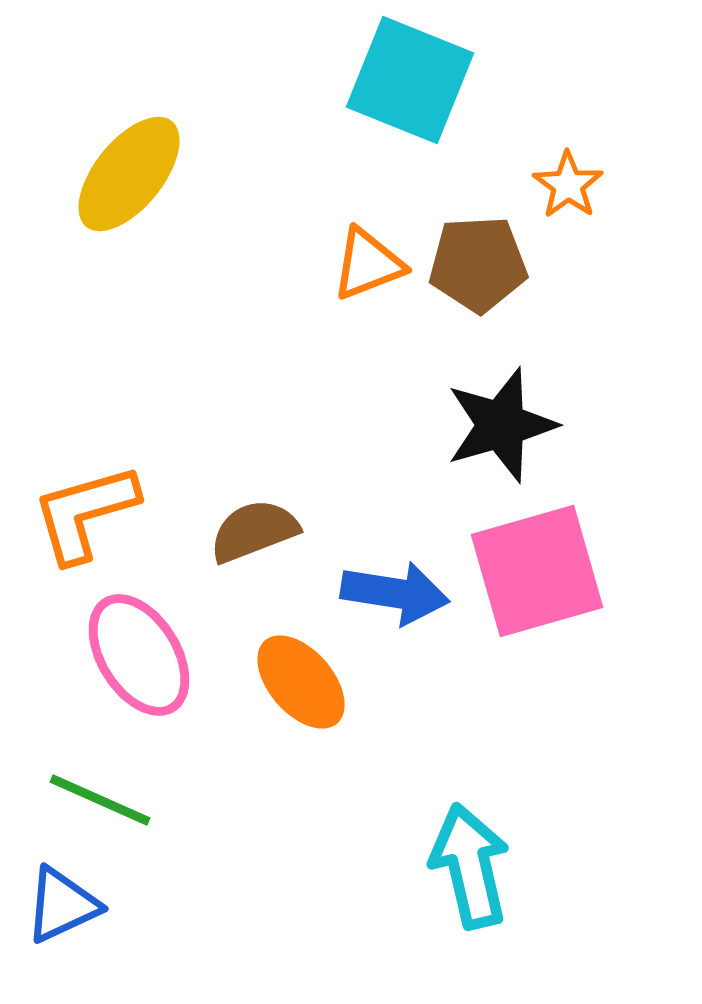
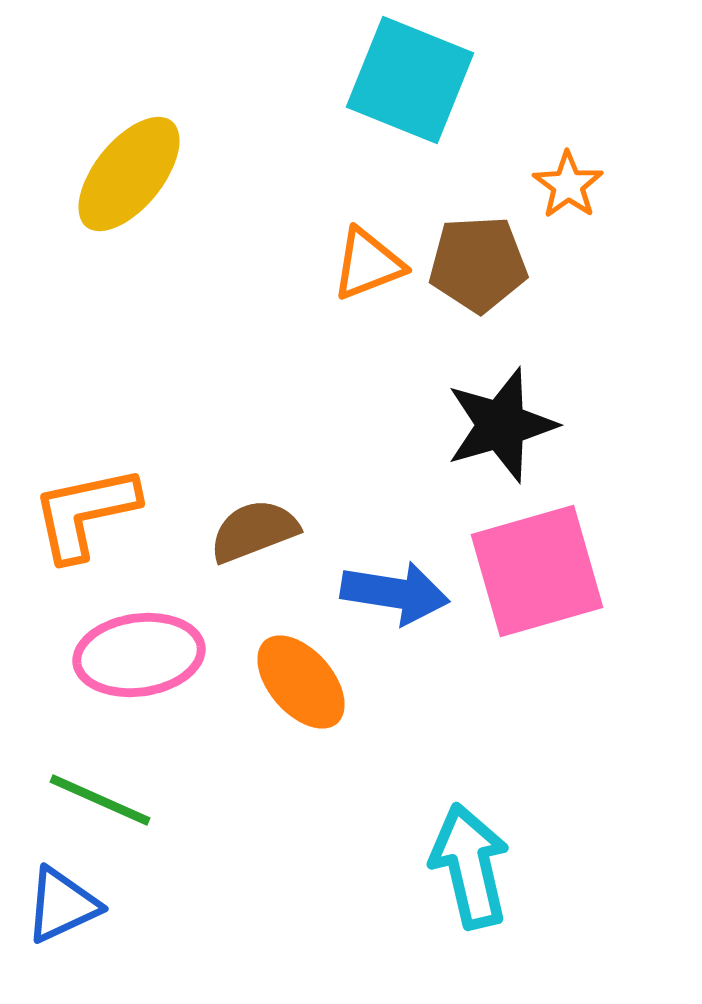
orange L-shape: rotated 4 degrees clockwise
pink ellipse: rotated 66 degrees counterclockwise
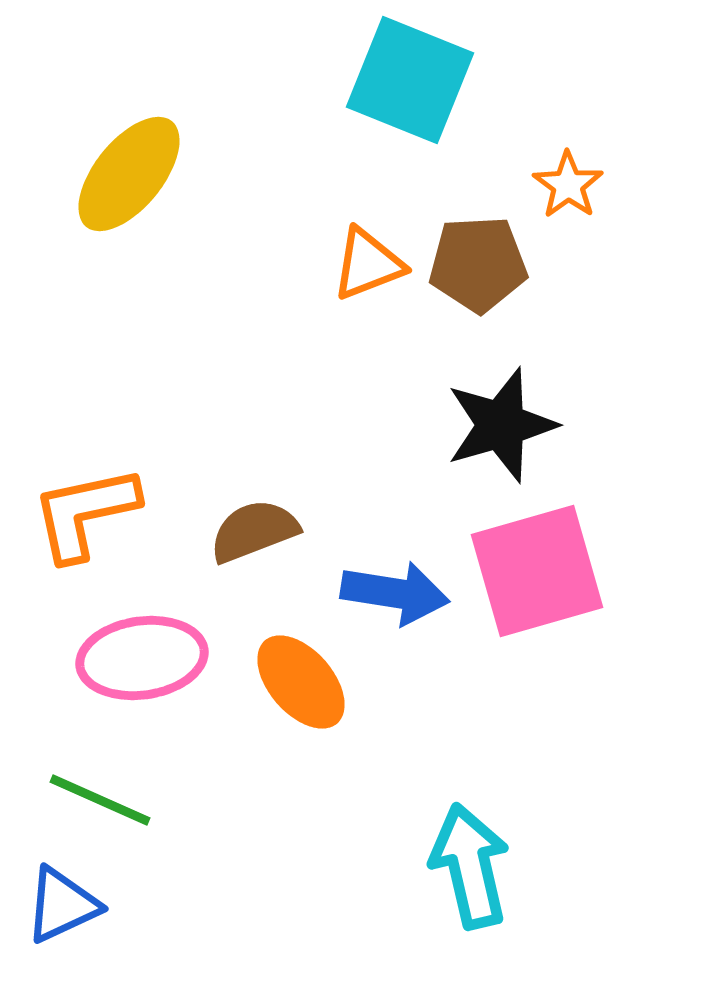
pink ellipse: moved 3 px right, 3 px down
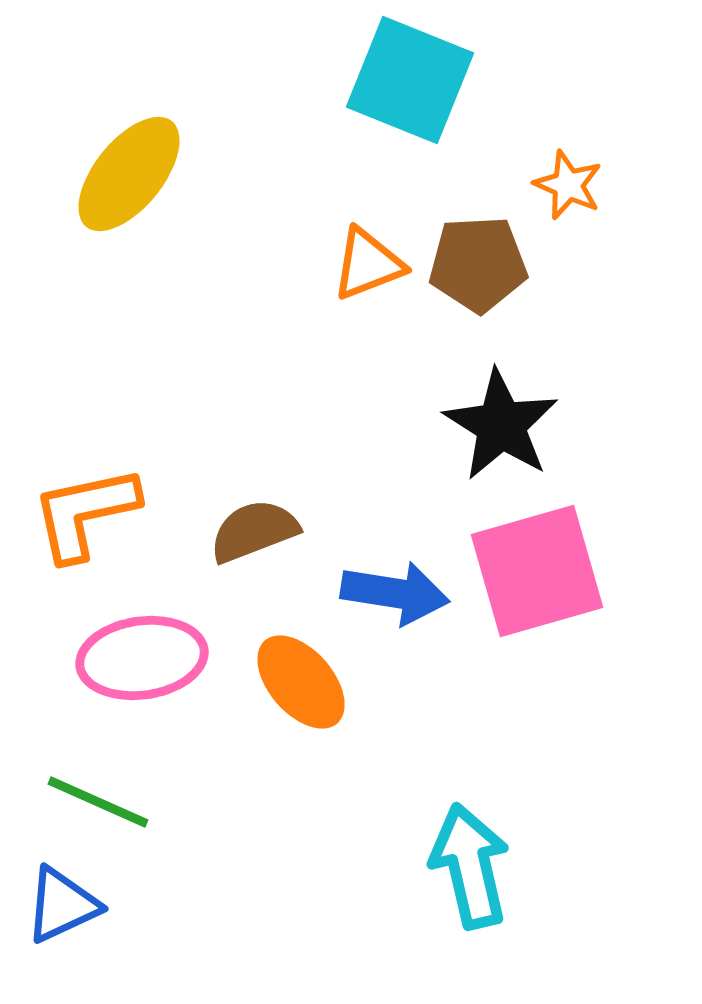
orange star: rotated 12 degrees counterclockwise
black star: rotated 24 degrees counterclockwise
green line: moved 2 px left, 2 px down
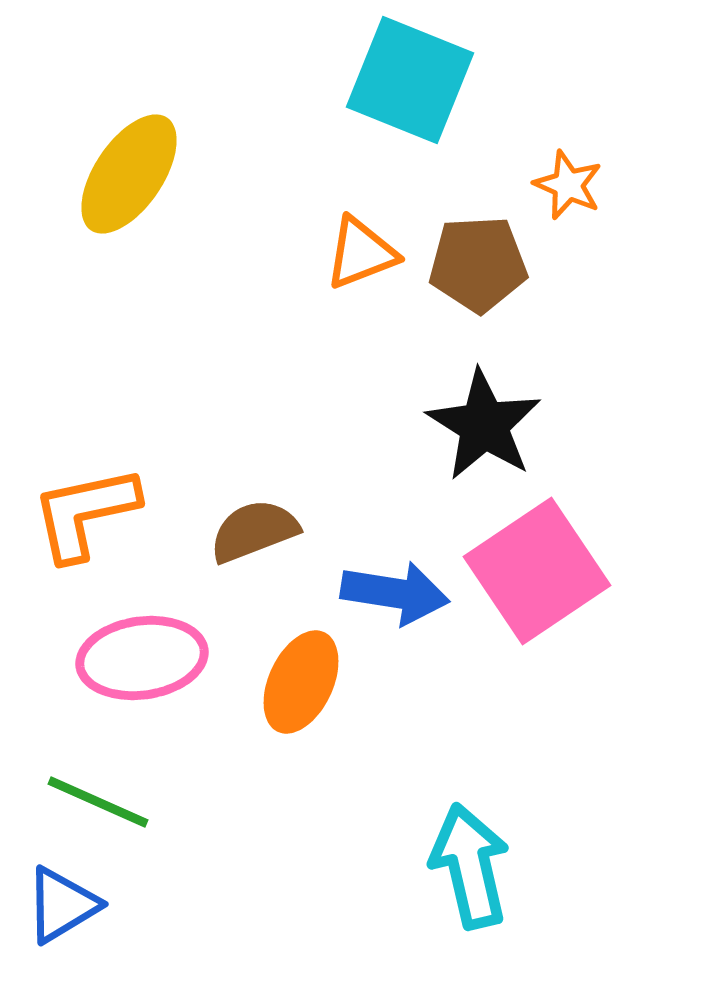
yellow ellipse: rotated 5 degrees counterclockwise
orange triangle: moved 7 px left, 11 px up
black star: moved 17 px left
pink square: rotated 18 degrees counterclockwise
orange ellipse: rotated 66 degrees clockwise
blue triangle: rotated 6 degrees counterclockwise
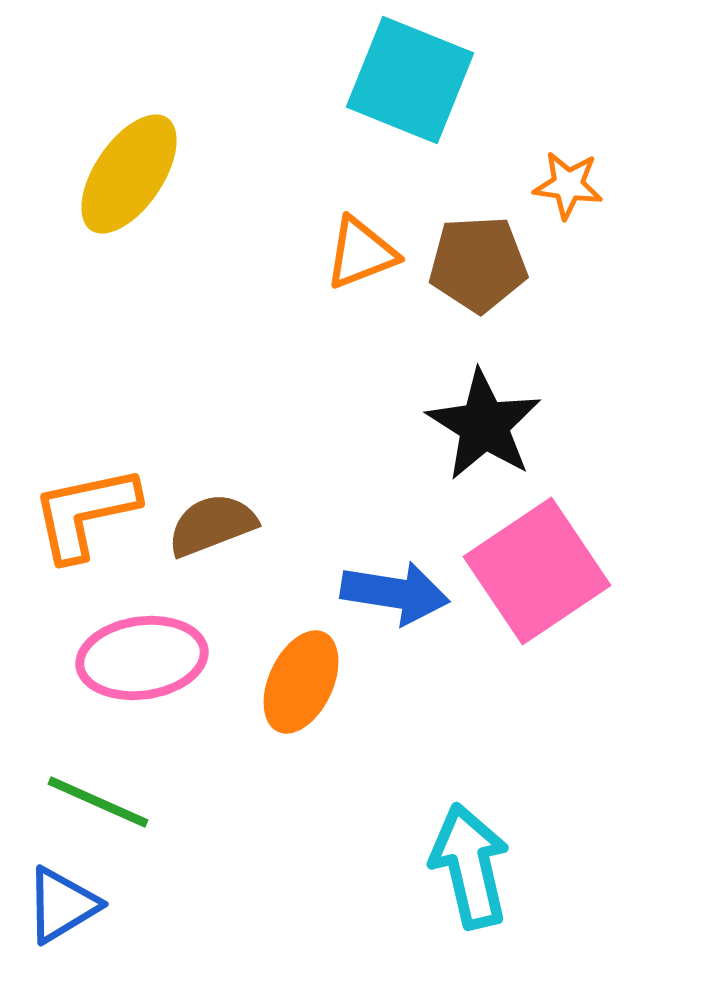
orange star: rotated 16 degrees counterclockwise
brown semicircle: moved 42 px left, 6 px up
